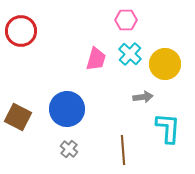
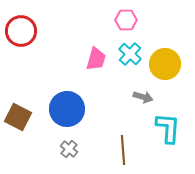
gray arrow: rotated 24 degrees clockwise
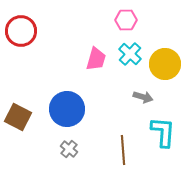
cyan L-shape: moved 5 px left, 4 px down
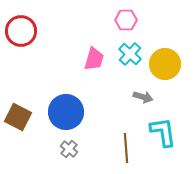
pink trapezoid: moved 2 px left
blue circle: moved 1 px left, 3 px down
cyan L-shape: rotated 12 degrees counterclockwise
brown line: moved 3 px right, 2 px up
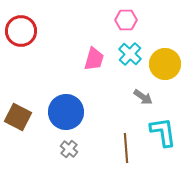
gray arrow: rotated 18 degrees clockwise
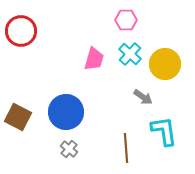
cyan L-shape: moved 1 px right, 1 px up
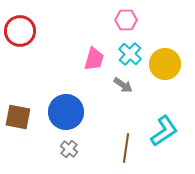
red circle: moved 1 px left
gray arrow: moved 20 px left, 12 px up
brown square: rotated 16 degrees counterclockwise
cyan L-shape: rotated 64 degrees clockwise
brown line: rotated 12 degrees clockwise
